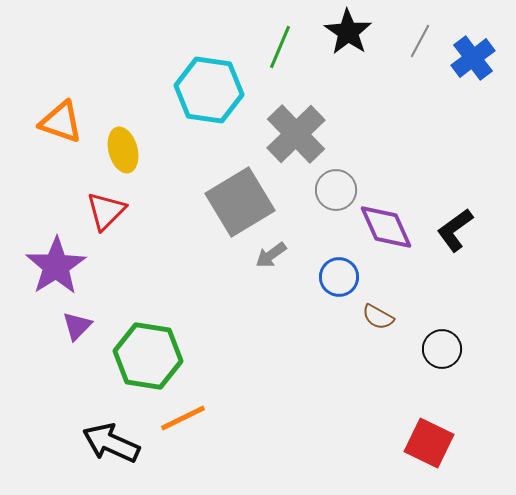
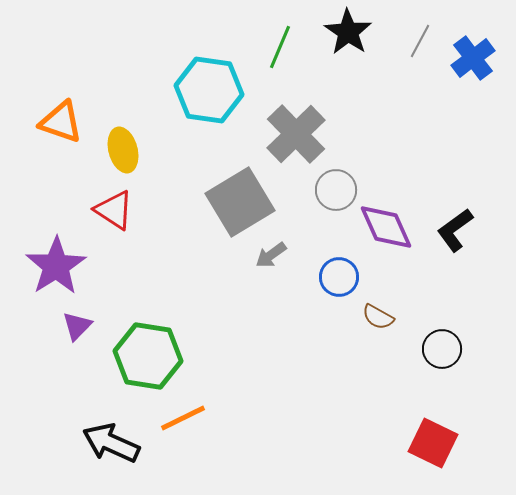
red triangle: moved 8 px right, 1 px up; rotated 42 degrees counterclockwise
red square: moved 4 px right
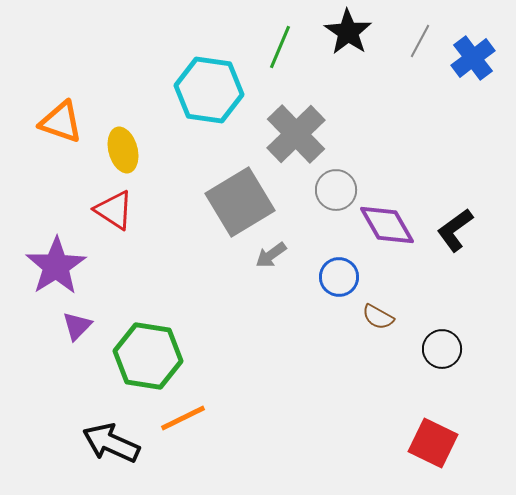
purple diamond: moved 1 px right, 2 px up; rotated 6 degrees counterclockwise
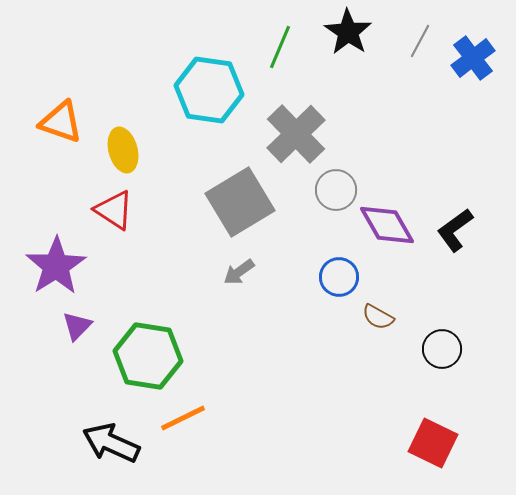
gray arrow: moved 32 px left, 17 px down
